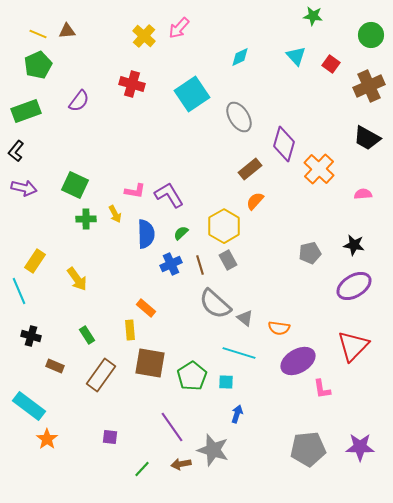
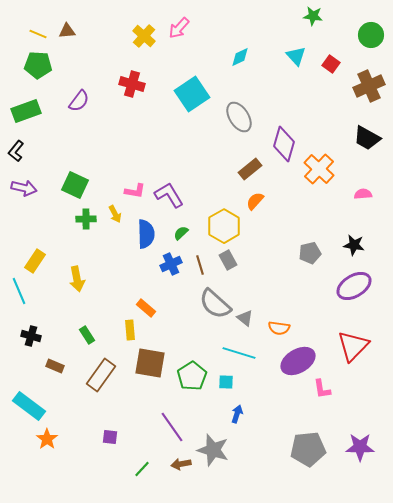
green pentagon at (38, 65): rotated 28 degrees clockwise
yellow arrow at (77, 279): rotated 25 degrees clockwise
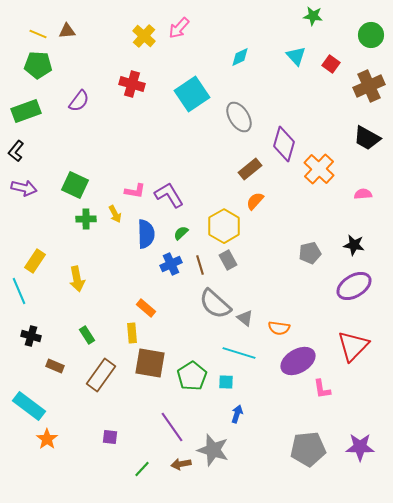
yellow rectangle at (130, 330): moved 2 px right, 3 px down
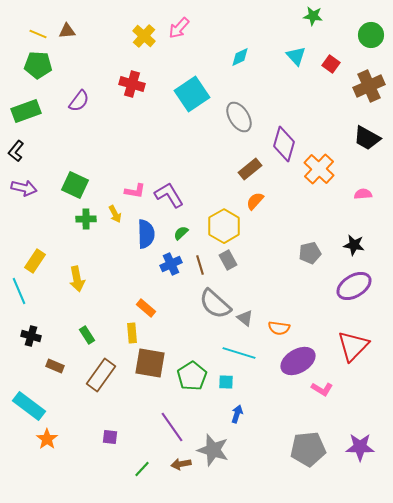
pink L-shape at (322, 389): rotated 50 degrees counterclockwise
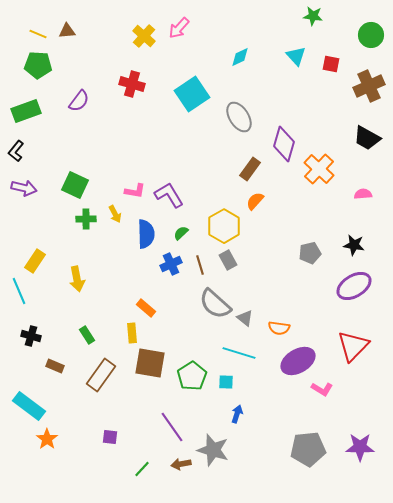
red square at (331, 64): rotated 24 degrees counterclockwise
brown rectangle at (250, 169): rotated 15 degrees counterclockwise
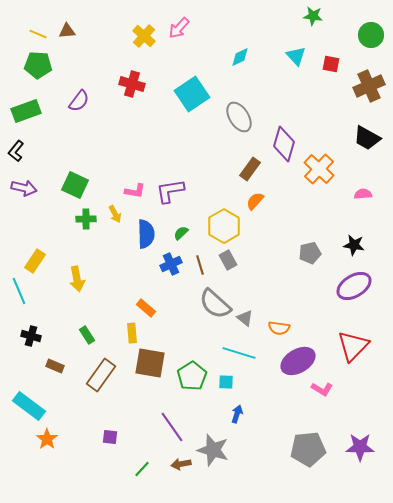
purple L-shape at (169, 195): moved 1 px right, 4 px up; rotated 68 degrees counterclockwise
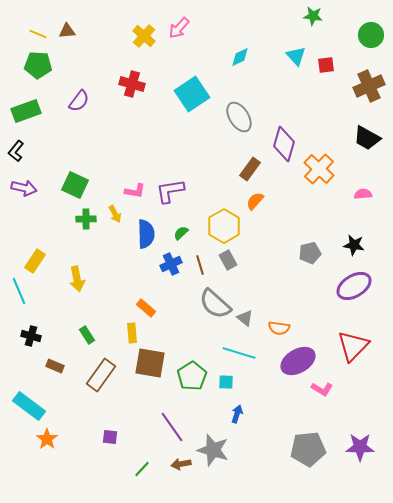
red square at (331, 64): moved 5 px left, 1 px down; rotated 18 degrees counterclockwise
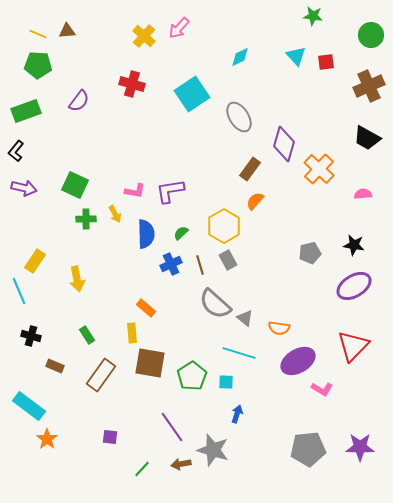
red square at (326, 65): moved 3 px up
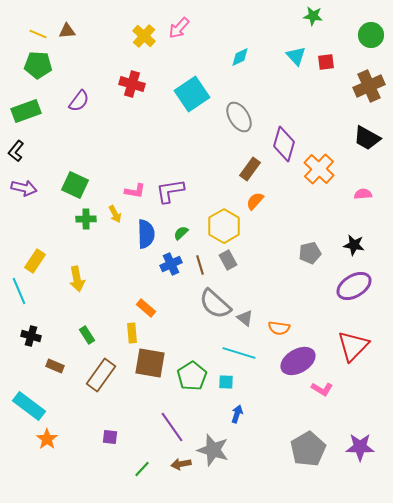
gray pentagon at (308, 449): rotated 24 degrees counterclockwise
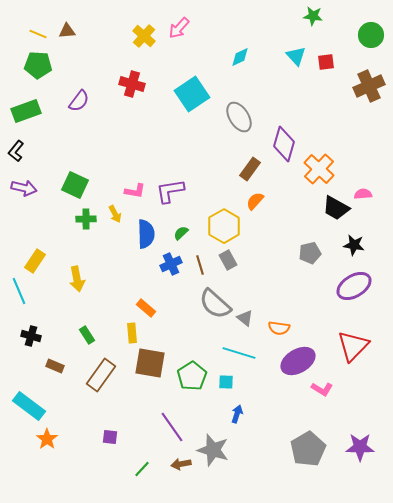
black trapezoid at (367, 138): moved 31 px left, 70 px down
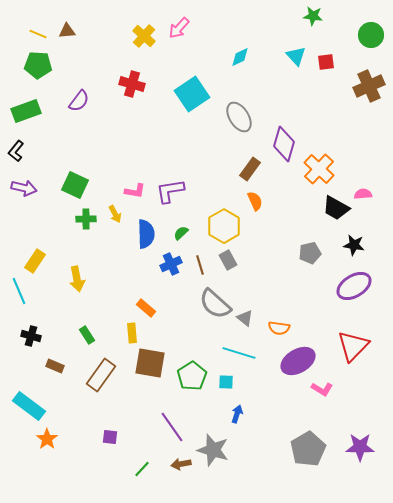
orange semicircle at (255, 201): rotated 114 degrees clockwise
